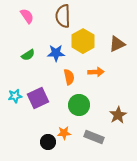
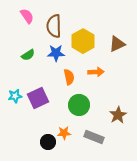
brown semicircle: moved 9 px left, 10 px down
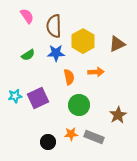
orange star: moved 7 px right, 1 px down
